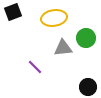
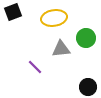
gray triangle: moved 2 px left, 1 px down
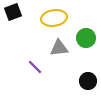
gray triangle: moved 2 px left, 1 px up
black circle: moved 6 px up
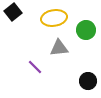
black square: rotated 18 degrees counterclockwise
green circle: moved 8 px up
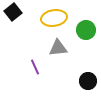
gray triangle: moved 1 px left
purple line: rotated 21 degrees clockwise
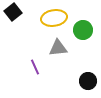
green circle: moved 3 px left
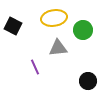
black square: moved 14 px down; rotated 24 degrees counterclockwise
